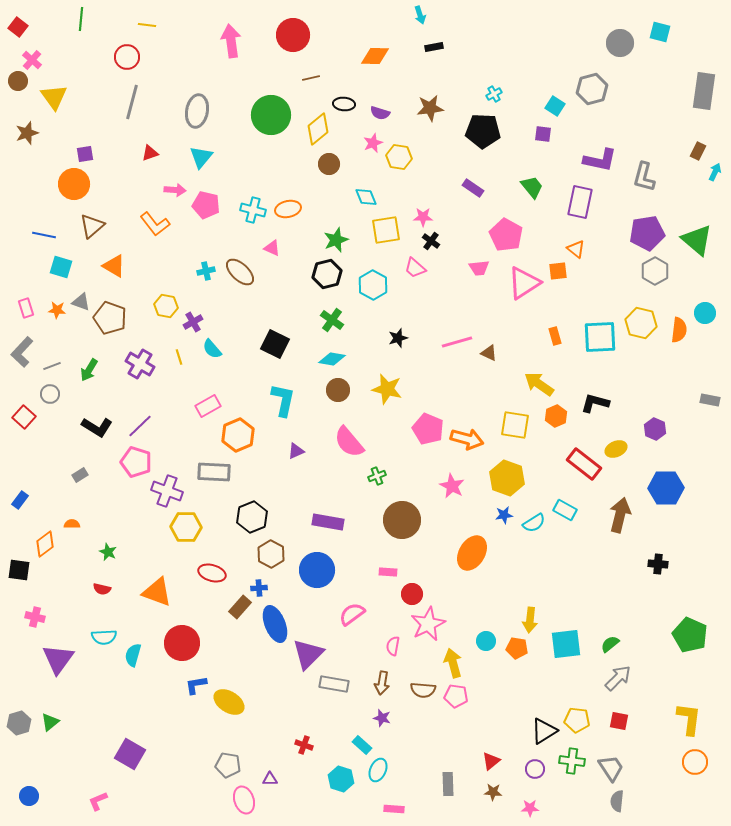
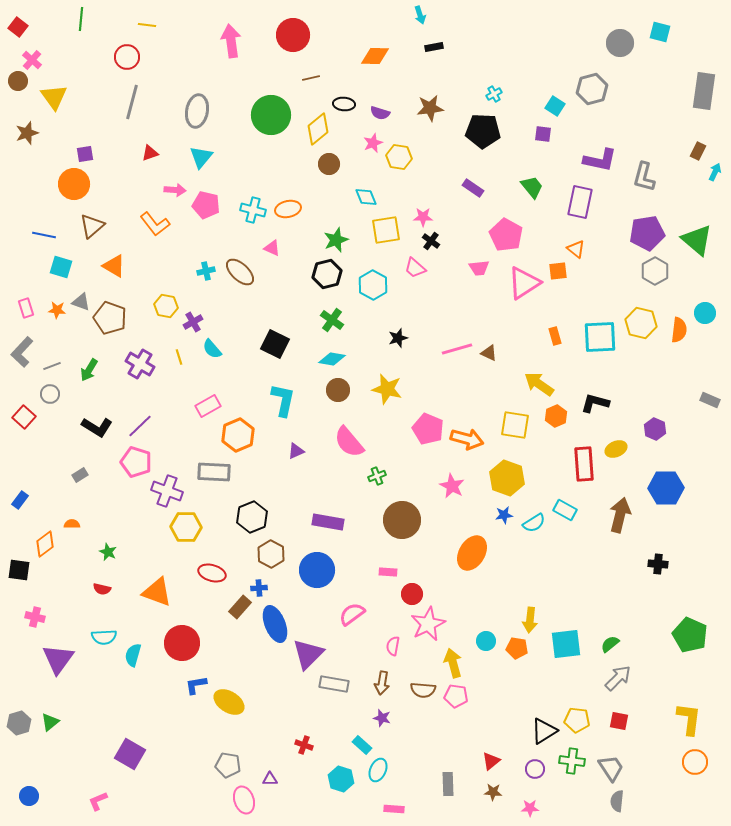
pink line at (457, 342): moved 7 px down
gray rectangle at (710, 400): rotated 12 degrees clockwise
red rectangle at (584, 464): rotated 48 degrees clockwise
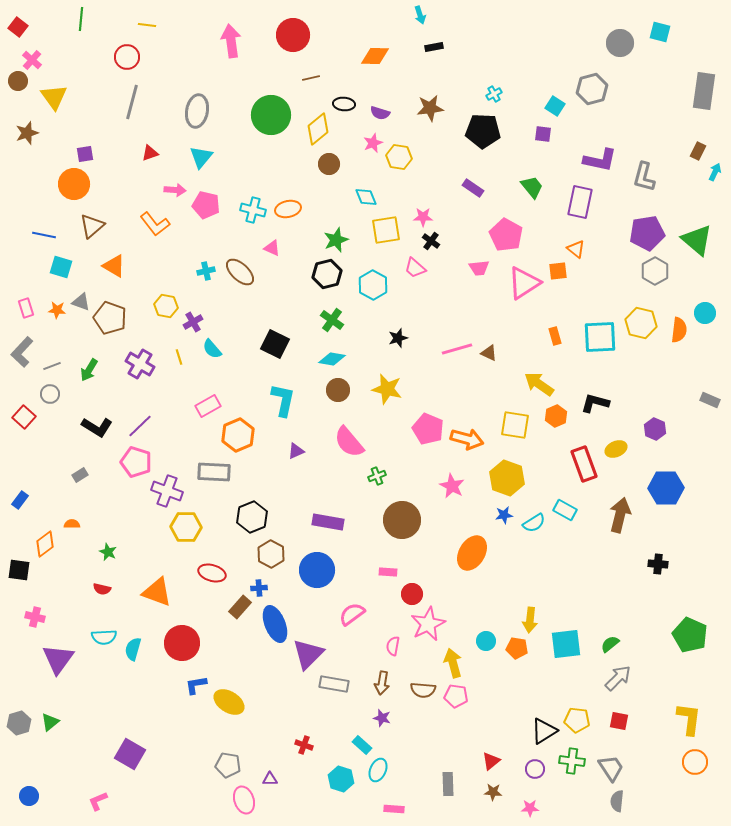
red rectangle at (584, 464): rotated 16 degrees counterclockwise
cyan semicircle at (133, 655): moved 6 px up
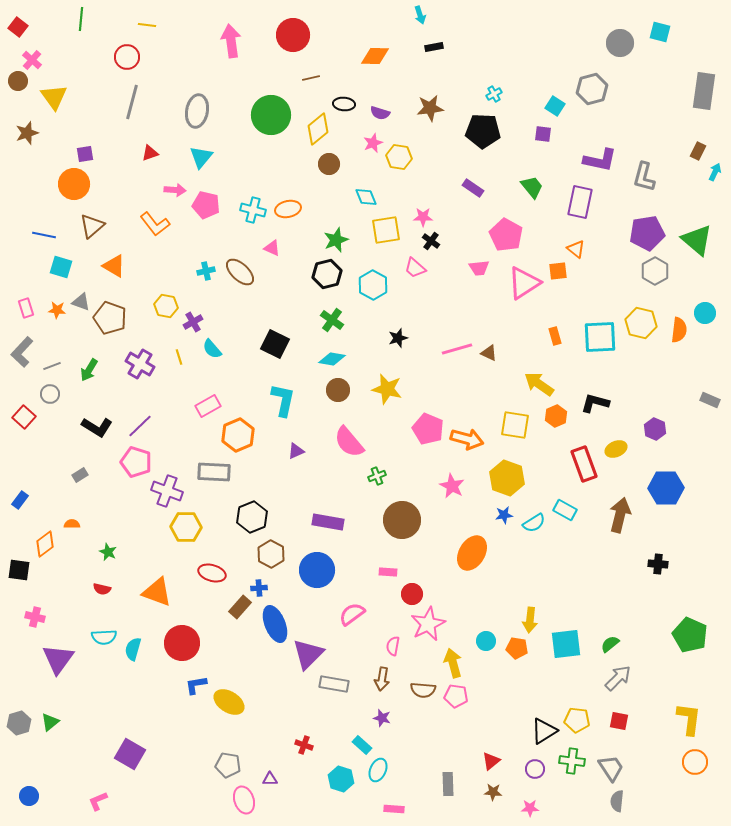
brown arrow at (382, 683): moved 4 px up
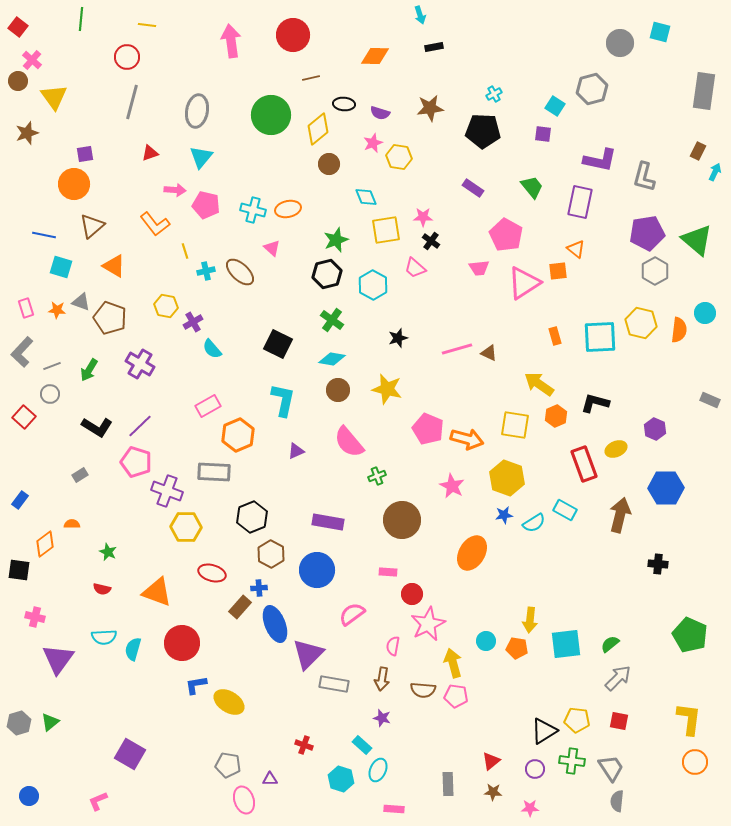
pink triangle at (272, 248): rotated 18 degrees clockwise
black square at (275, 344): moved 3 px right
yellow line at (179, 357): moved 6 px right, 106 px up
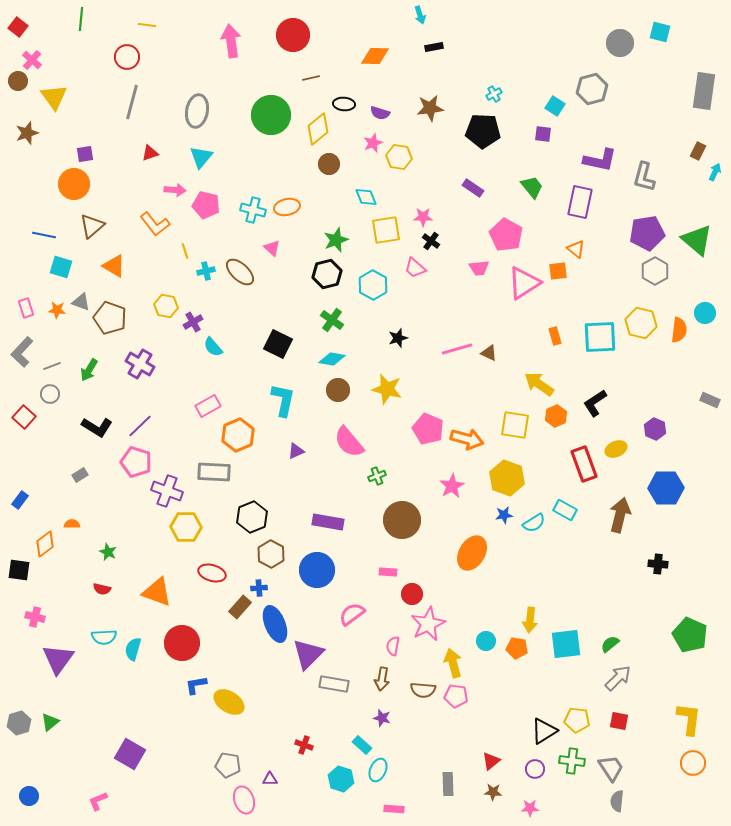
orange ellipse at (288, 209): moved 1 px left, 2 px up
cyan semicircle at (212, 349): moved 1 px right, 2 px up
black L-shape at (595, 403): rotated 48 degrees counterclockwise
pink star at (452, 486): rotated 15 degrees clockwise
orange circle at (695, 762): moved 2 px left, 1 px down
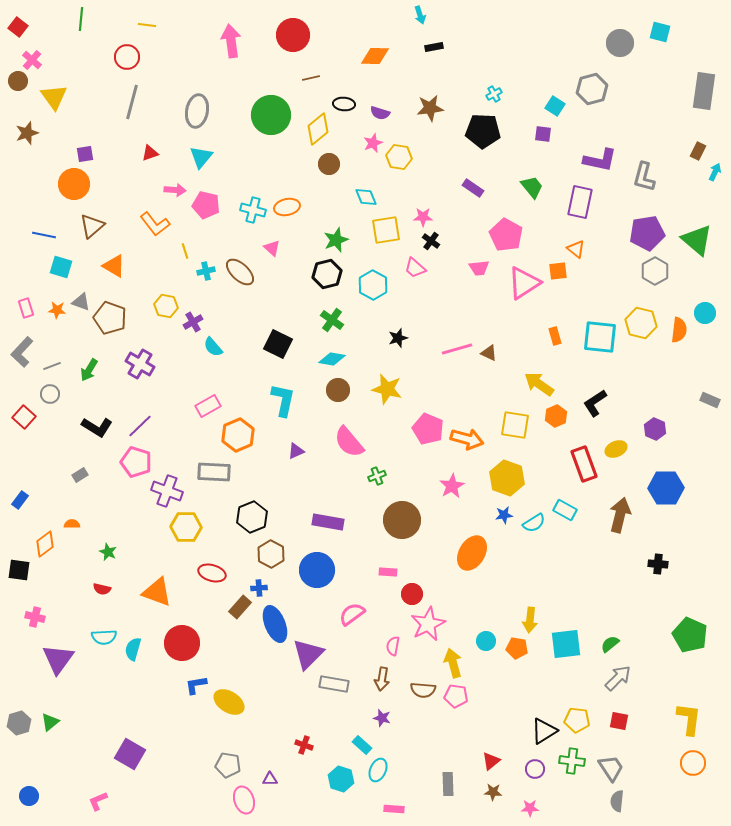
cyan square at (600, 337): rotated 9 degrees clockwise
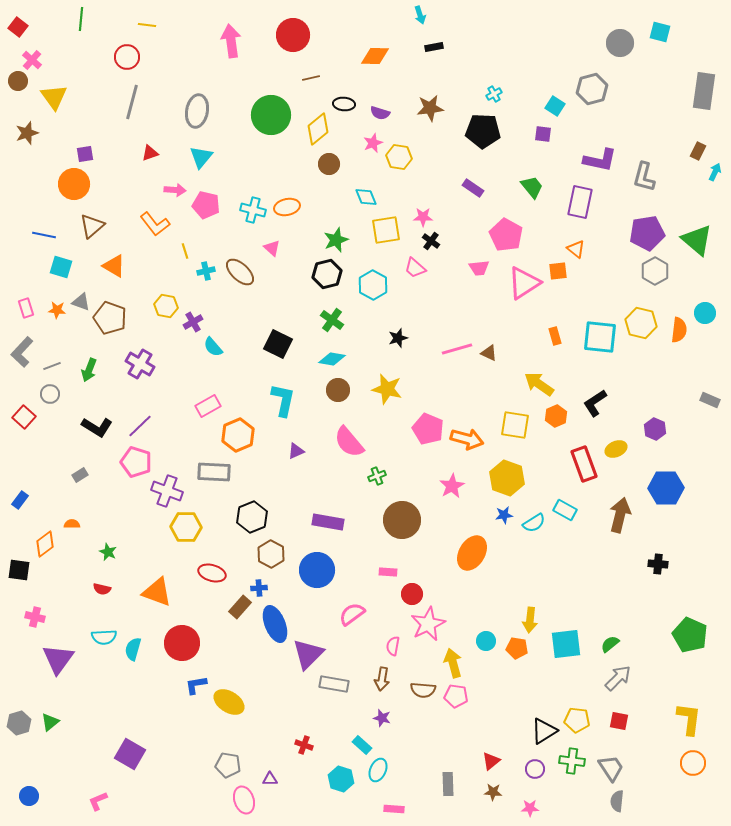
green arrow at (89, 370): rotated 10 degrees counterclockwise
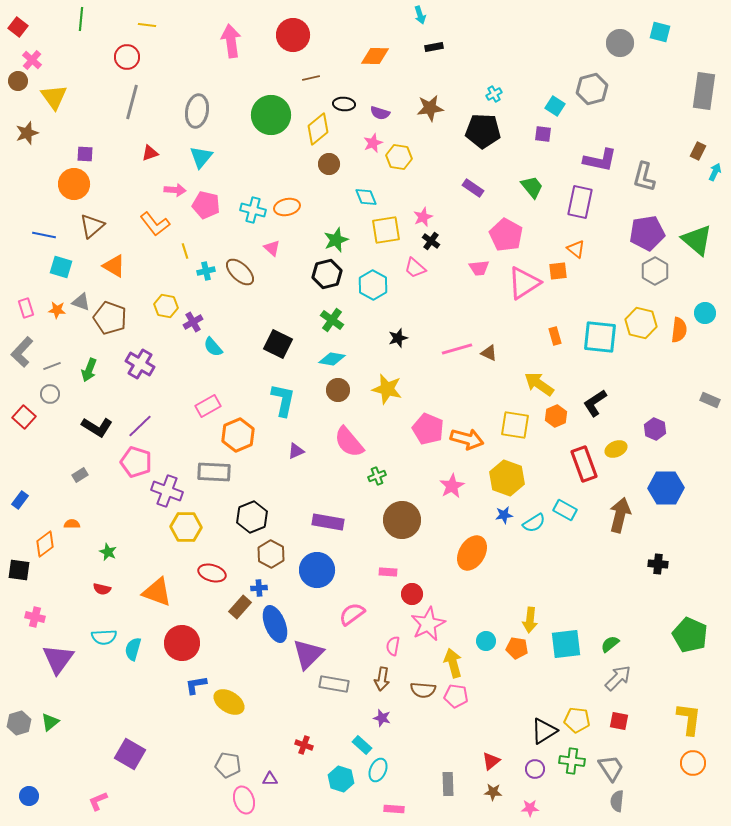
purple square at (85, 154): rotated 12 degrees clockwise
pink star at (423, 217): rotated 24 degrees counterclockwise
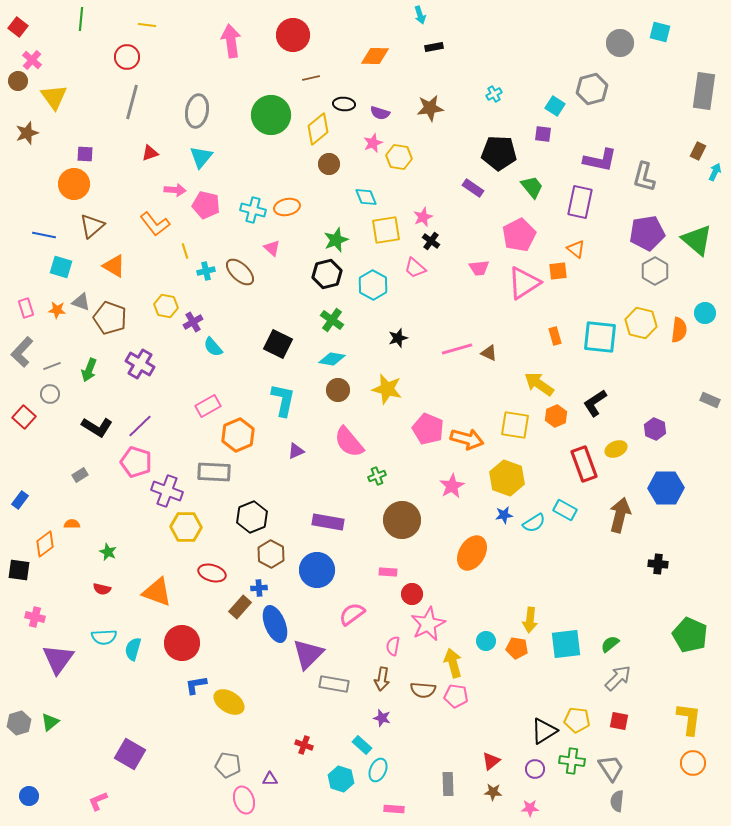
black pentagon at (483, 131): moved 16 px right, 22 px down
pink pentagon at (506, 235): moved 13 px right; rotated 16 degrees clockwise
